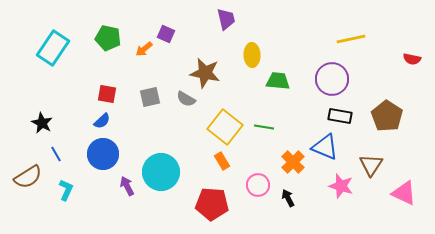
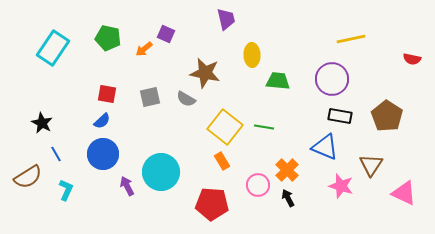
orange cross: moved 6 px left, 8 px down
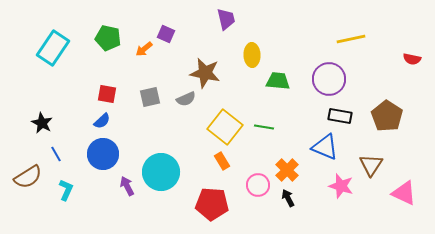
purple circle: moved 3 px left
gray semicircle: rotated 54 degrees counterclockwise
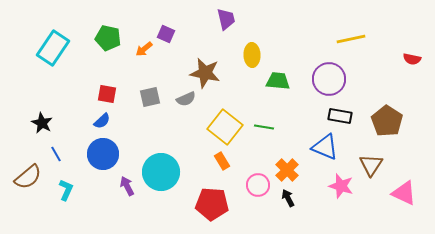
brown pentagon: moved 5 px down
brown semicircle: rotated 8 degrees counterclockwise
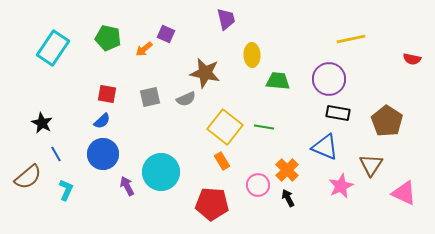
black rectangle: moved 2 px left, 3 px up
pink star: rotated 30 degrees clockwise
